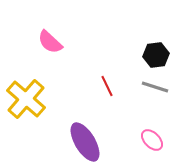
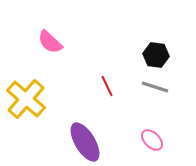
black hexagon: rotated 15 degrees clockwise
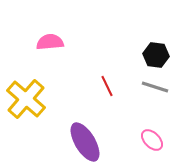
pink semicircle: rotated 132 degrees clockwise
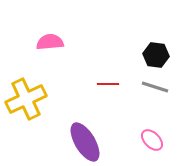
red line: moved 1 px right, 2 px up; rotated 65 degrees counterclockwise
yellow cross: rotated 24 degrees clockwise
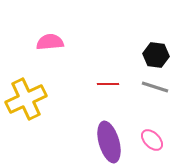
purple ellipse: moved 24 px right; rotated 15 degrees clockwise
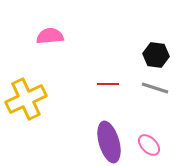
pink semicircle: moved 6 px up
gray line: moved 1 px down
pink ellipse: moved 3 px left, 5 px down
